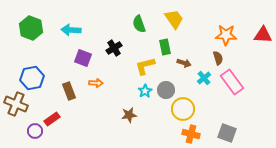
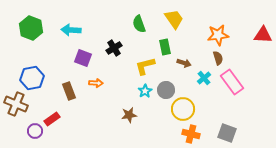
orange star: moved 8 px left; rotated 10 degrees counterclockwise
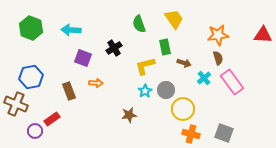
blue hexagon: moved 1 px left, 1 px up
gray square: moved 3 px left
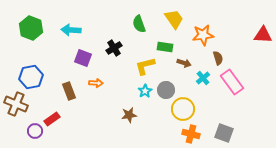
orange star: moved 15 px left
green rectangle: rotated 70 degrees counterclockwise
cyan cross: moved 1 px left
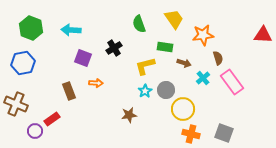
blue hexagon: moved 8 px left, 14 px up
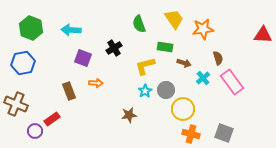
orange star: moved 6 px up
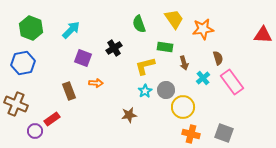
cyan arrow: rotated 132 degrees clockwise
brown arrow: rotated 56 degrees clockwise
yellow circle: moved 2 px up
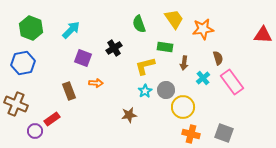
brown arrow: rotated 24 degrees clockwise
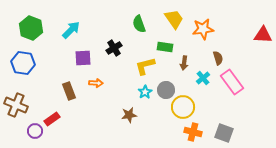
purple square: rotated 24 degrees counterclockwise
blue hexagon: rotated 20 degrees clockwise
cyan star: moved 1 px down
brown cross: moved 1 px down
orange cross: moved 2 px right, 2 px up
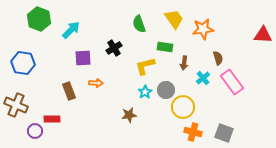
green hexagon: moved 8 px right, 9 px up
red rectangle: rotated 35 degrees clockwise
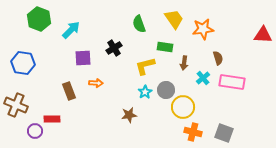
pink rectangle: rotated 45 degrees counterclockwise
